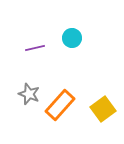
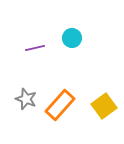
gray star: moved 3 px left, 5 px down
yellow square: moved 1 px right, 3 px up
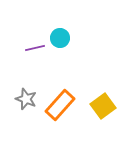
cyan circle: moved 12 px left
yellow square: moved 1 px left
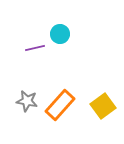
cyan circle: moved 4 px up
gray star: moved 1 px right, 2 px down; rotated 10 degrees counterclockwise
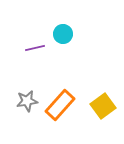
cyan circle: moved 3 px right
gray star: rotated 20 degrees counterclockwise
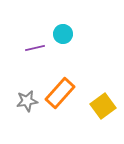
orange rectangle: moved 12 px up
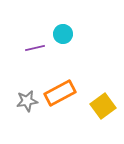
orange rectangle: rotated 20 degrees clockwise
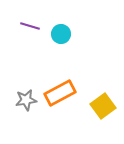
cyan circle: moved 2 px left
purple line: moved 5 px left, 22 px up; rotated 30 degrees clockwise
gray star: moved 1 px left, 1 px up
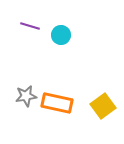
cyan circle: moved 1 px down
orange rectangle: moved 3 px left, 10 px down; rotated 40 degrees clockwise
gray star: moved 4 px up
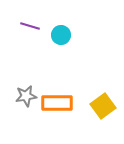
orange rectangle: rotated 12 degrees counterclockwise
